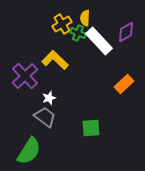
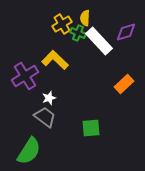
purple diamond: rotated 15 degrees clockwise
purple cross: rotated 12 degrees clockwise
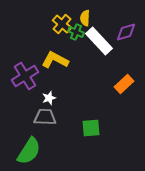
yellow cross: rotated 18 degrees counterclockwise
green cross: moved 2 px left, 1 px up
yellow L-shape: rotated 16 degrees counterclockwise
gray trapezoid: rotated 35 degrees counterclockwise
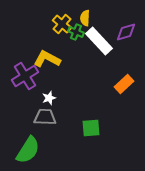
yellow L-shape: moved 8 px left, 1 px up
green semicircle: moved 1 px left, 1 px up
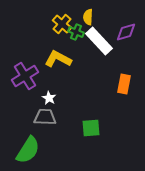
yellow semicircle: moved 3 px right, 1 px up
yellow L-shape: moved 11 px right
orange rectangle: rotated 36 degrees counterclockwise
white star: rotated 24 degrees counterclockwise
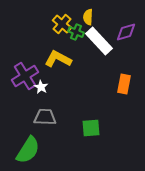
white star: moved 8 px left, 11 px up
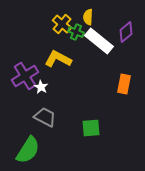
purple diamond: rotated 25 degrees counterclockwise
white rectangle: rotated 8 degrees counterclockwise
gray trapezoid: rotated 25 degrees clockwise
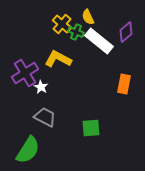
yellow semicircle: rotated 28 degrees counterclockwise
purple cross: moved 3 px up
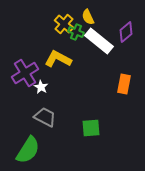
yellow cross: moved 2 px right
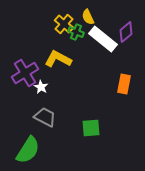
white rectangle: moved 4 px right, 2 px up
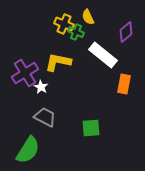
yellow cross: rotated 18 degrees counterclockwise
white rectangle: moved 16 px down
yellow L-shape: moved 3 px down; rotated 16 degrees counterclockwise
